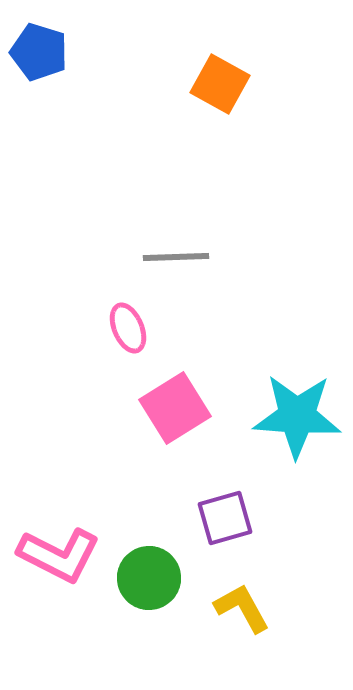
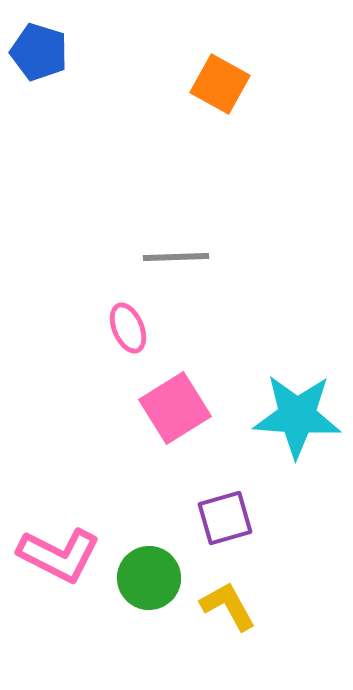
yellow L-shape: moved 14 px left, 2 px up
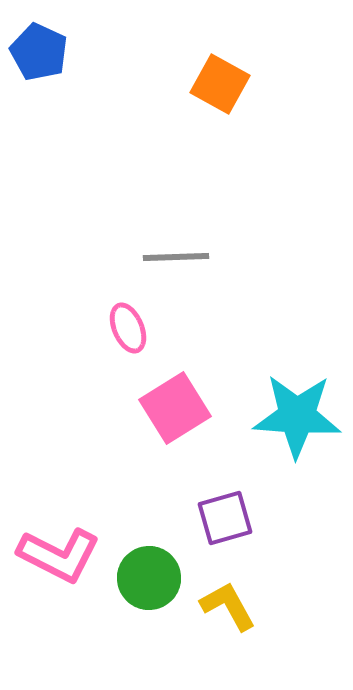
blue pentagon: rotated 8 degrees clockwise
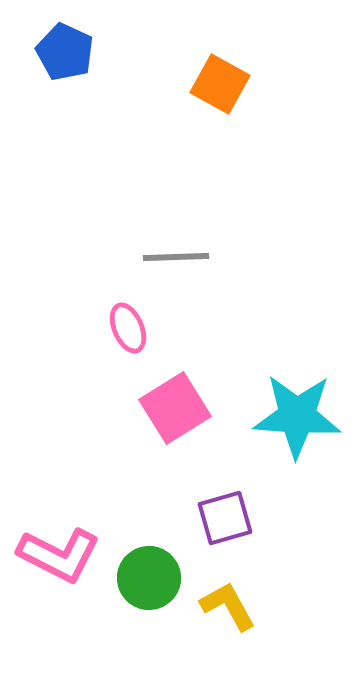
blue pentagon: moved 26 px right
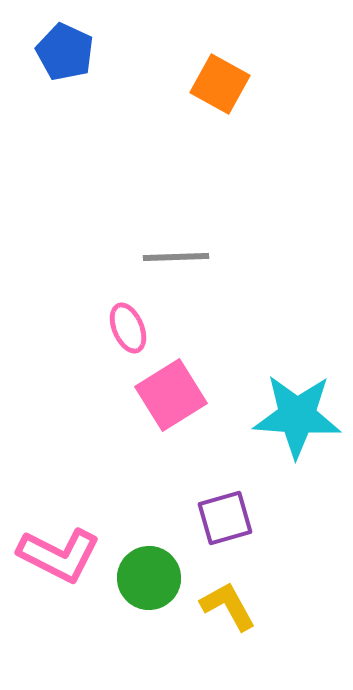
pink square: moved 4 px left, 13 px up
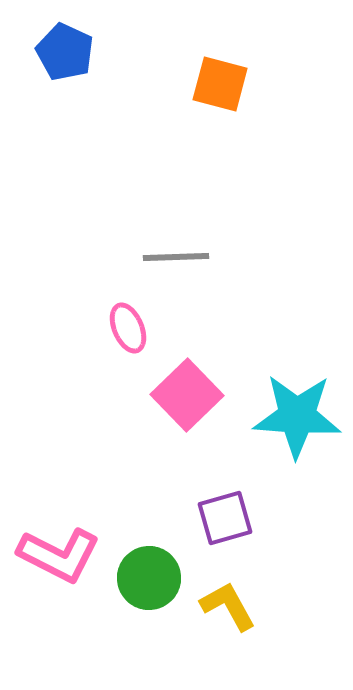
orange square: rotated 14 degrees counterclockwise
pink square: moved 16 px right; rotated 12 degrees counterclockwise
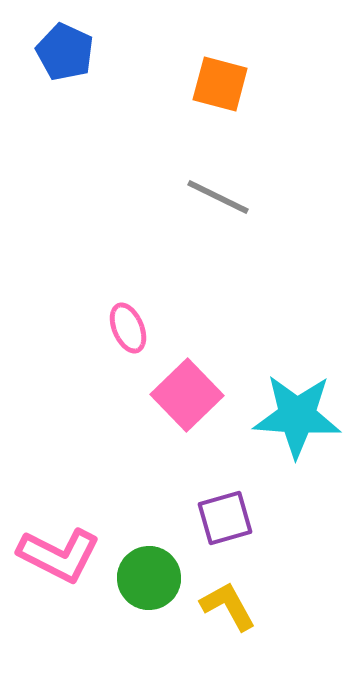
gray line: moved 42 px right, 60 px up; rotated 28 degrees clockwise
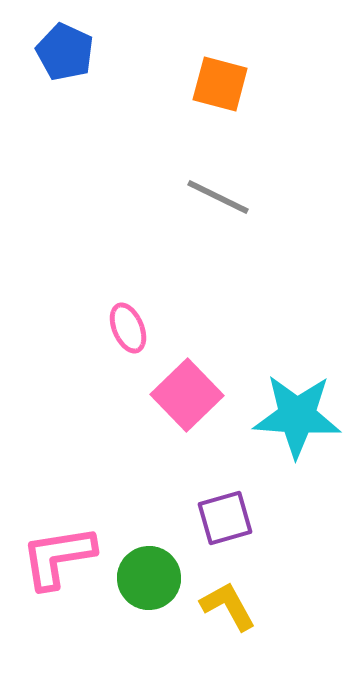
pink L-shape: moved 1 px left, 2 px down; rotated 144 degrees clockwise
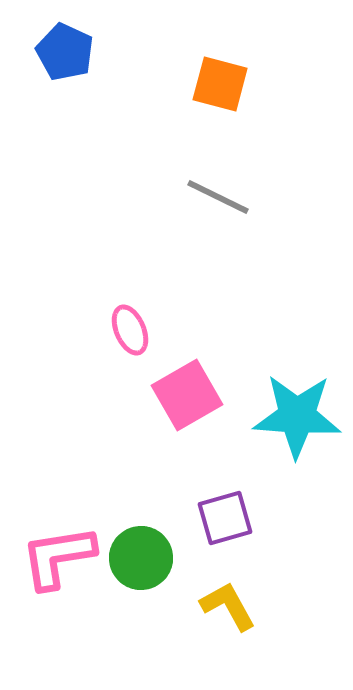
pink ellipse: moved 2 px right, 2 px down
pink square: rotated 14 degrees clockwise
green circle: moved 8 px left, 20 px up
